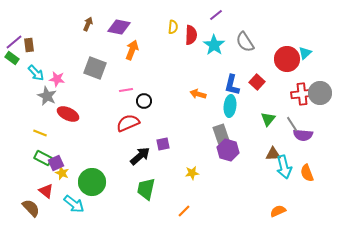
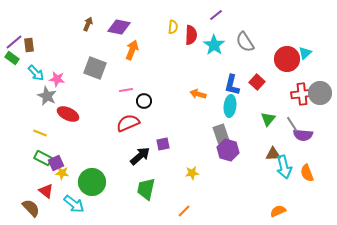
yellow star at (62, 173): rotated 16 degrees counterclockwise
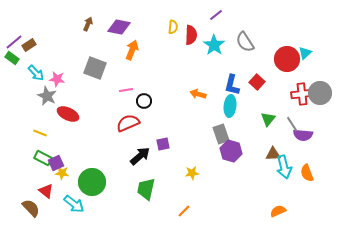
brown rectangle at (29, 45): rotated 64 degrees clockwise
purple hexagon at (228, 150): moved 3 px right, 1 px down
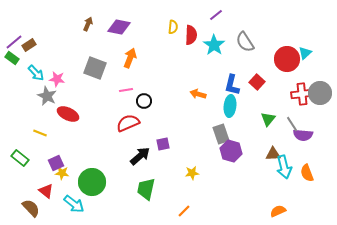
orange arrow at (132, 50): moved 2 px left, 8 px down
green rectangle at (43, 158): moved 23 px left; rotated 12 degrees clockwise
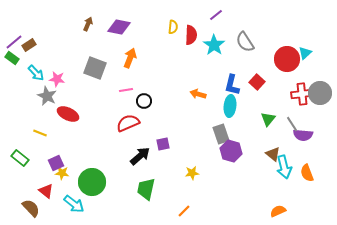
brown triangle at (273, 154): rotated 42 degrees clockwise
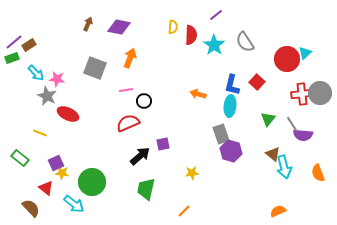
green rectangle at (12, 58): rotated 56 degrees counterclockwise
orange semicircle at (307, 173): moved 11 px right
red triangle at (46, 191): moved 3 px up
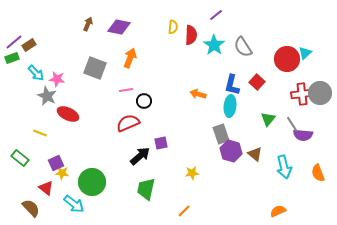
gray semicircle at (245, 42): moved 2 px left, 5 px down
purple square at (163, 144): moved 2 px left, 1 px up
brown triangle at (273, 154): moved 18 px left
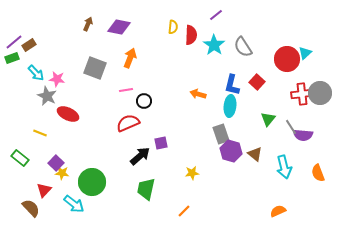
gray line at (292, 124): moved 1 px left, 3 px down
purple square at (56, 163): rotated 21 degrees counterclockwise
red triangle at (46, 188): moved 2 px left, 2 px down; rotated 35 degrees clockwise
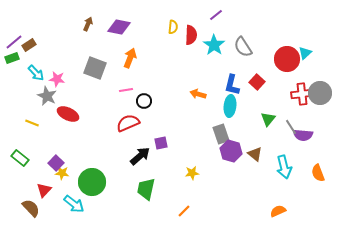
yellow line at (40, 133): moved 8 px left, 10 px up
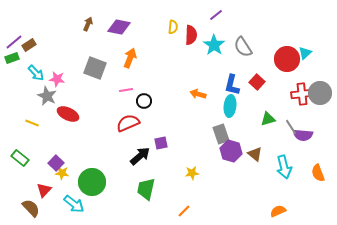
green triangle at (268, 119): rotated 35 degrees clockwise
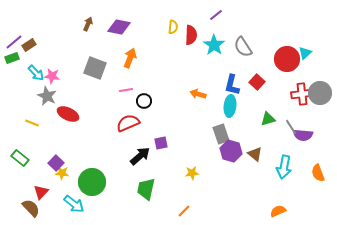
pink star at (57, 79): moved 5 px left, 3 px up
cyan arrow at (284, 167): rotated 25 degrees clockwise
red triangle at (44, 190): moved 3 px left, 2 px down
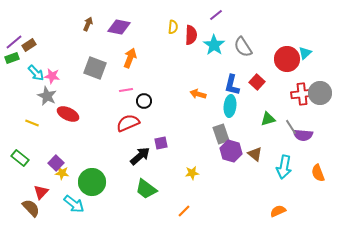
green trapezoid at (146, 189): rotated 65 degrees counterclockwise
